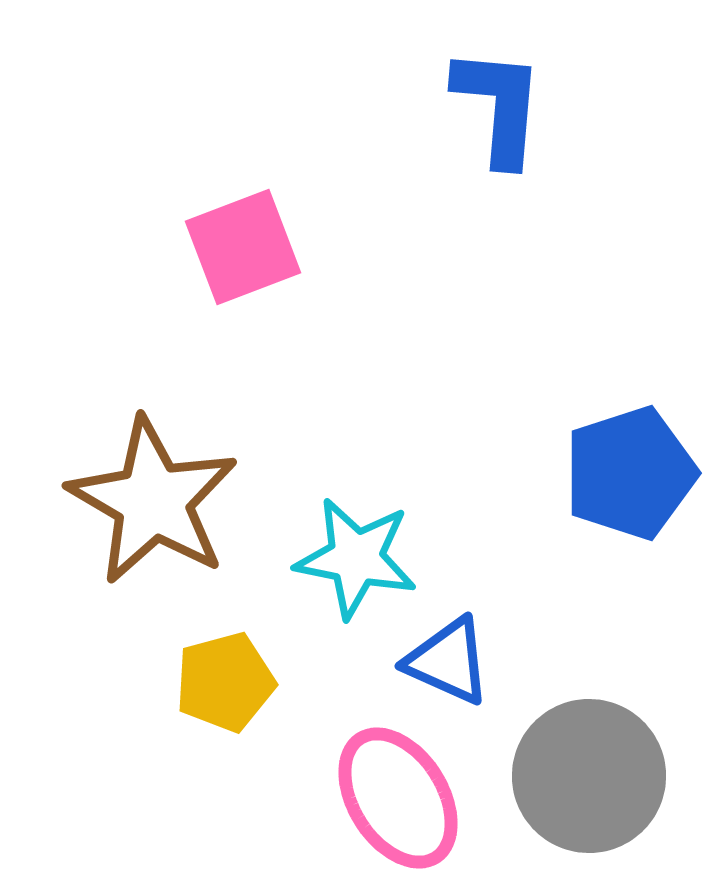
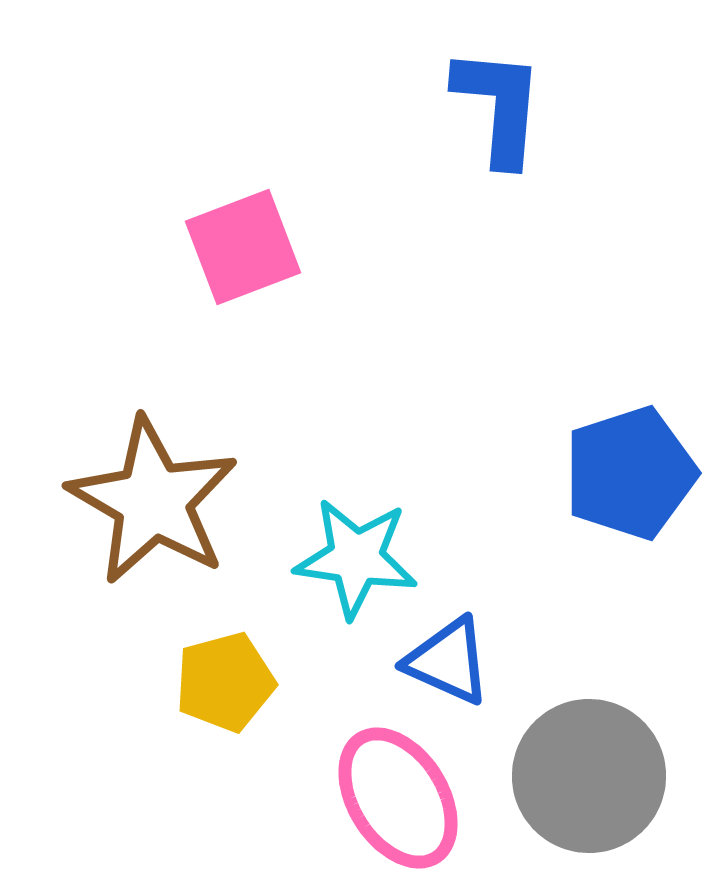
cyan star: rotated 3 degrees counterclockwise
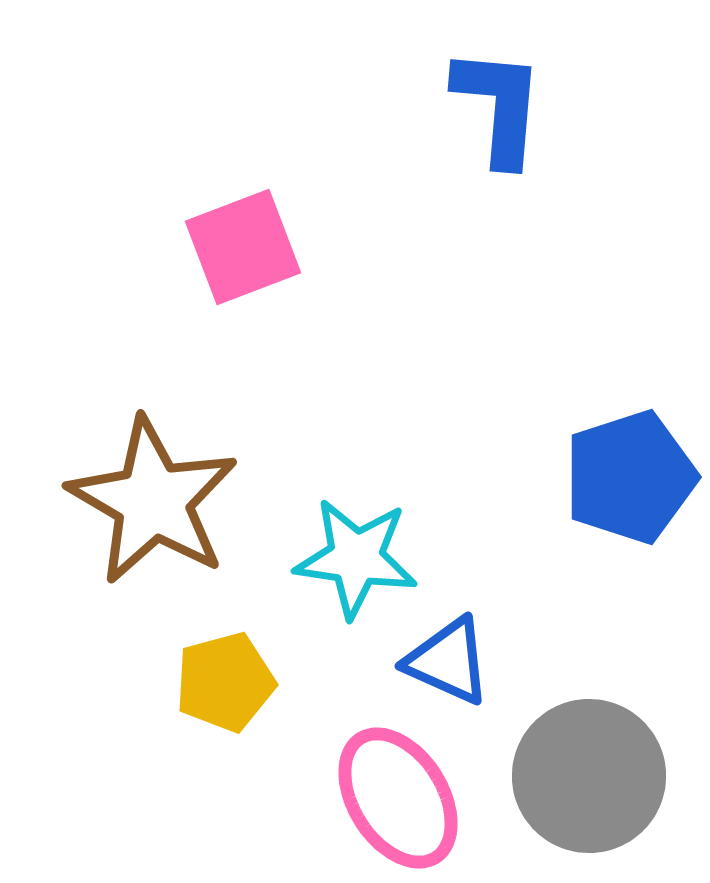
blue pentagon: moved 4 px down
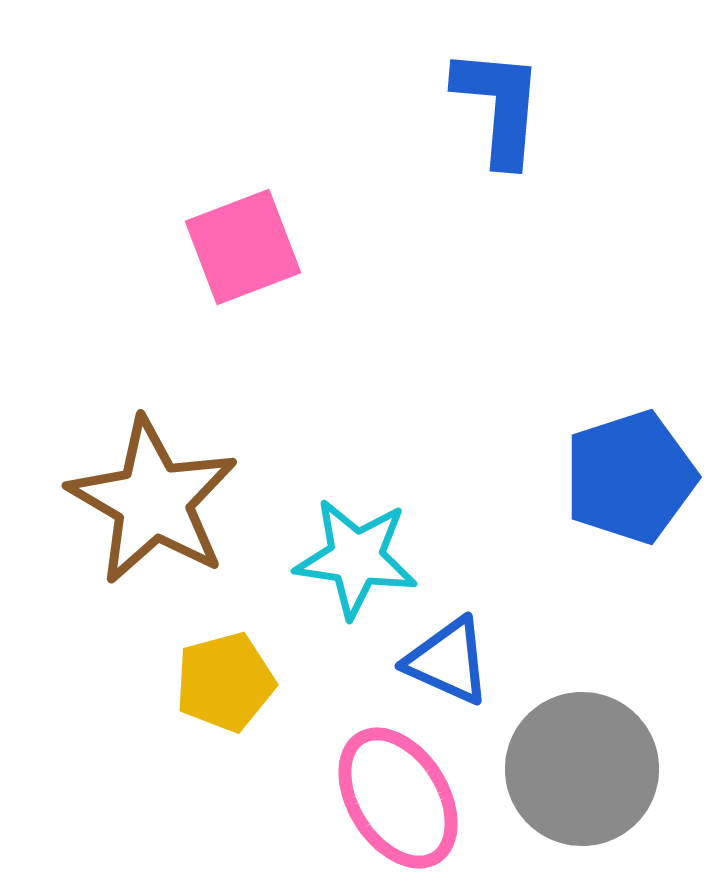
gray circle: moved 7 px left, 7 px up
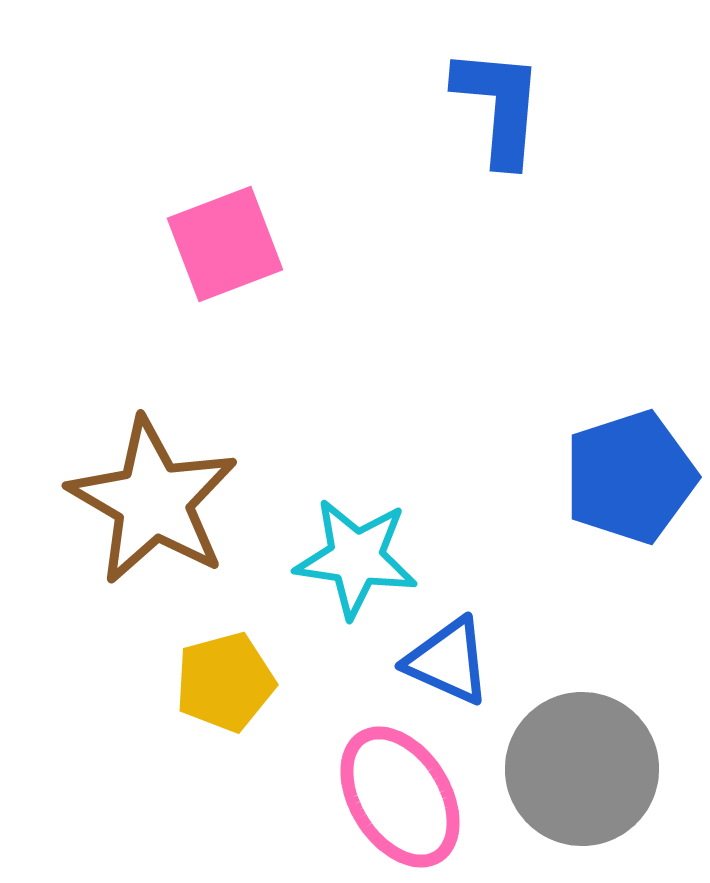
pink square: moved 18 px left, 3 px up
pink ellipse: moved 2 px right, 1 px up
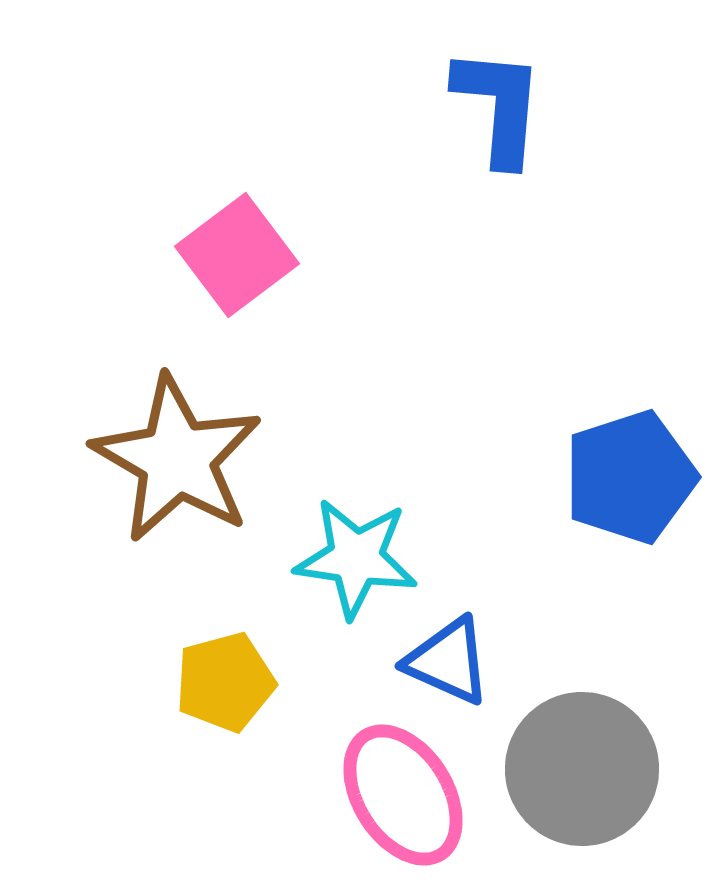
pink square: moved 12 px right, 11 px down; rotated 16 degrees counterclockwise
brown star: moved 24 px right, 42 px up
pink ellipse: moved 3 px right, 2 px up
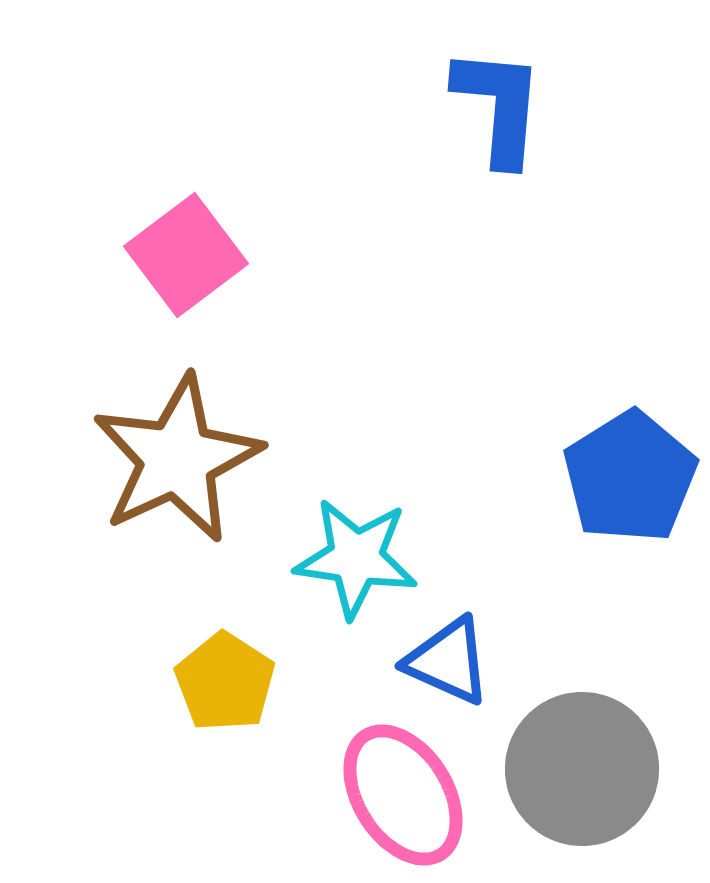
pink square: moved 51 px left
brown star: rotated 17 degrees clockwise
blue pentagon: rotated 14 degrees counterclockwise
yellow pentagon: rotated 24 degrees counterclockwise
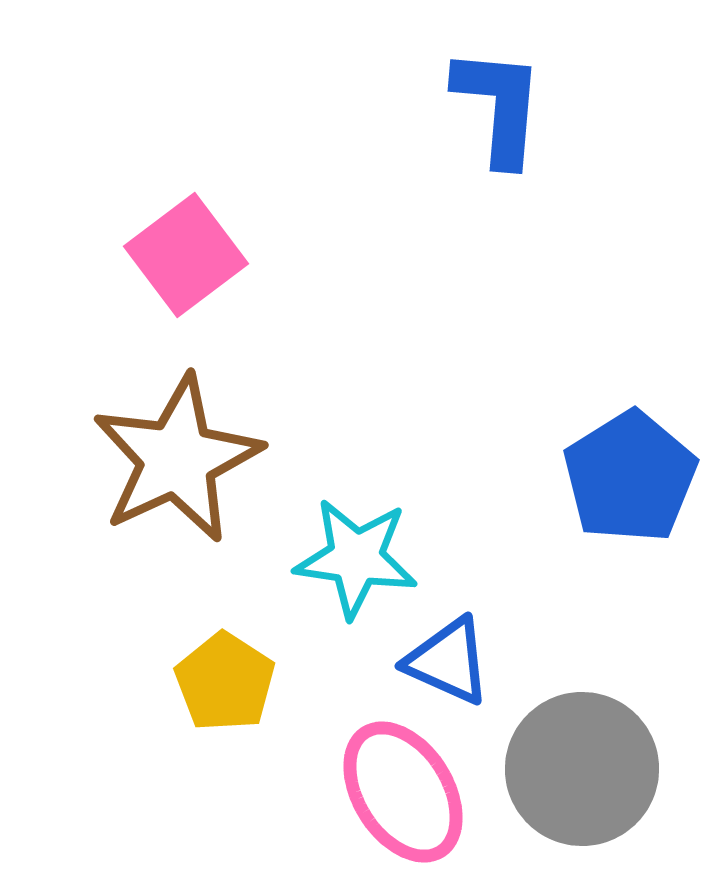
pink ellipse: moved 3 px up
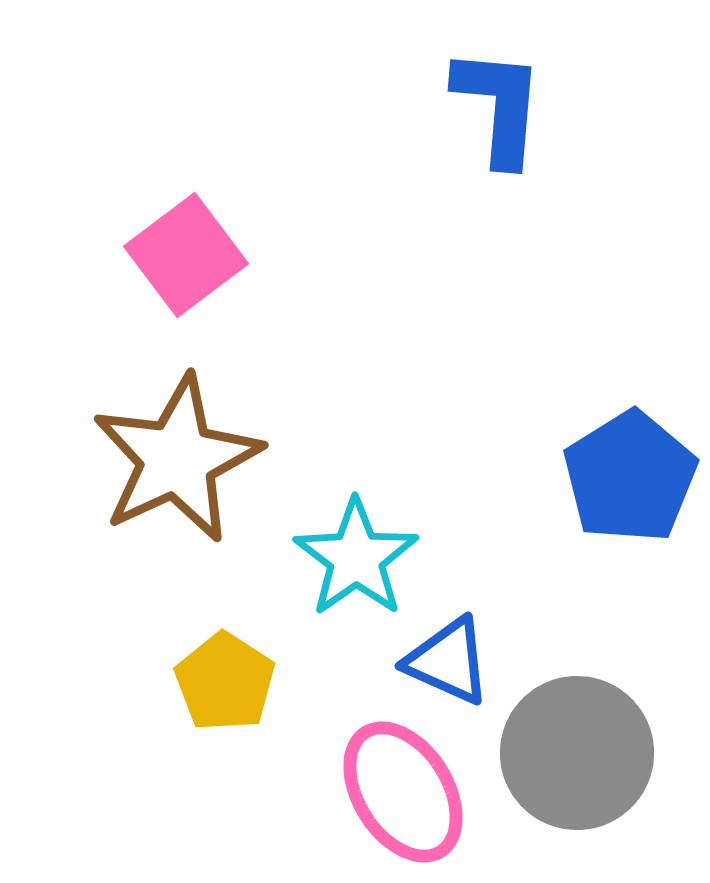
cyan star: rotated 29 degrees clockwise
gray circle: moved 5 px left, 16 px up
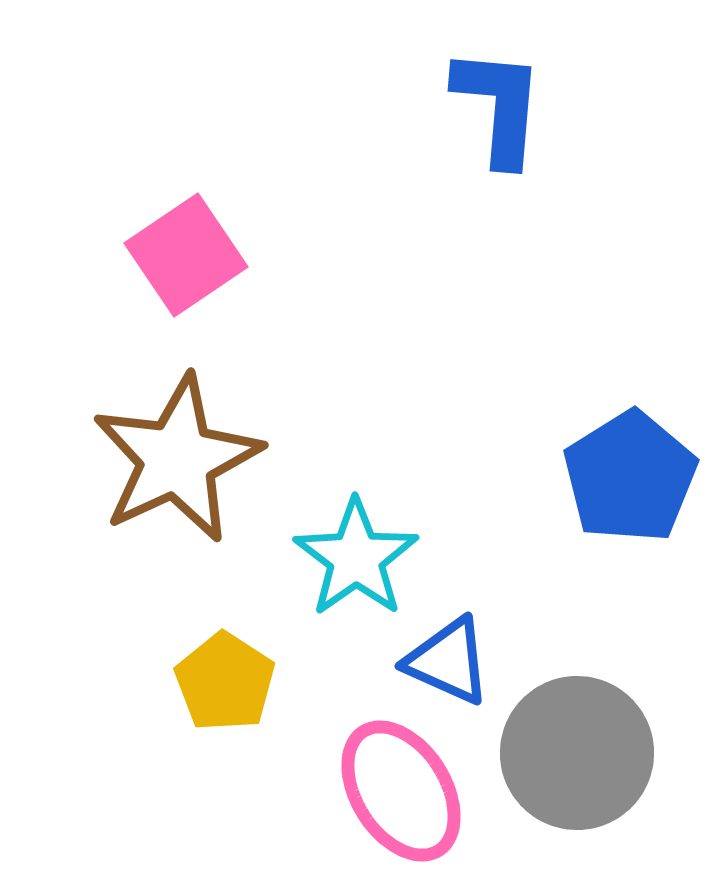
pink square: rotated 3 degrees clockwise
pink ellipse: moved 2 px left, 1 px up
